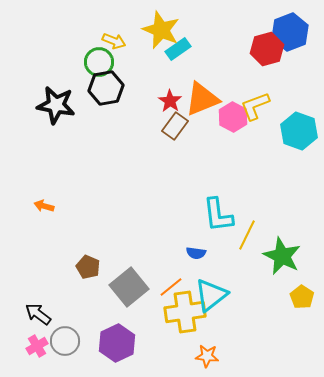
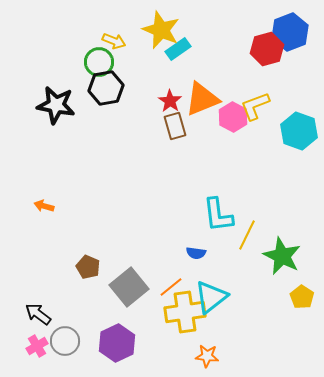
brown rectangle: rotated 52 degrees counterclockwise
cyan triangle: moved 2 px down
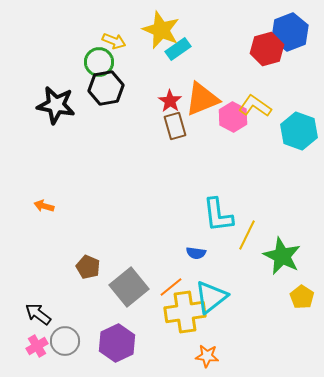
yellow L-shape: rotated 56 degrees clockwise
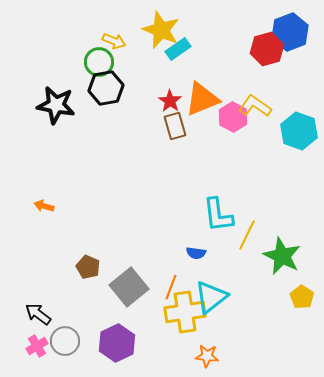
orange line: rotated 30 degrees counterclockwise
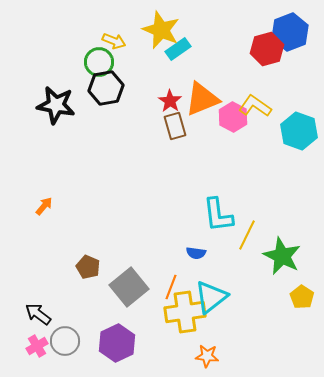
orange arrow: rotated 114 degrees clockwise
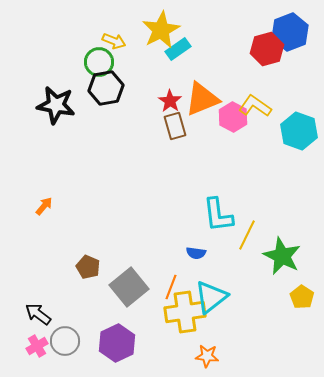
yellow star: rotated 21 degrees clockwise
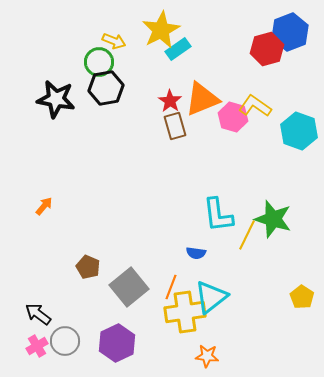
black star: moved 6 px up
pink hexagon: rotated 12 degrees counterclockwise
green star: moved 9 px left, 37 px up; rotated 9 degrees counterclockwise
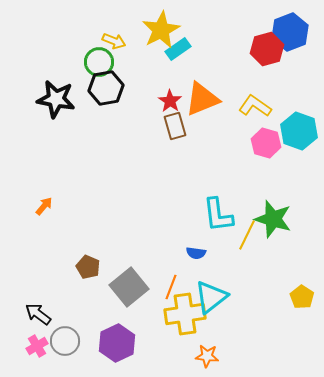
pink hexagon: moved 33 px right, 26 px down
yellow cross: moved 2 px down
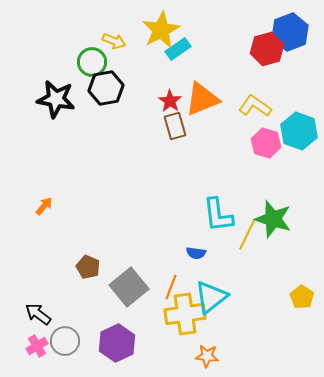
green circle: moved 7 px left
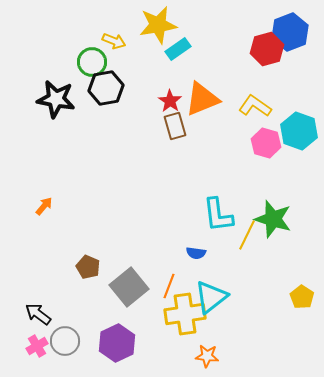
yellow star: moved 3 px left, 5 px up; rotated 18 degrees clockwise
orange line: moved 2 px left, 1 px up
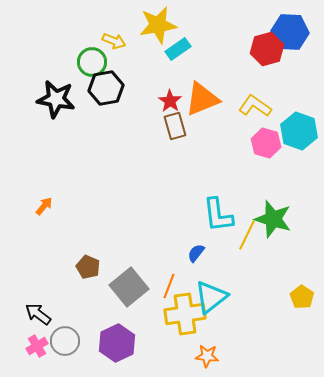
blue hexagon: rotated 24 degrees clockwise
blue semicircle: rotated 120 degrees clockwise
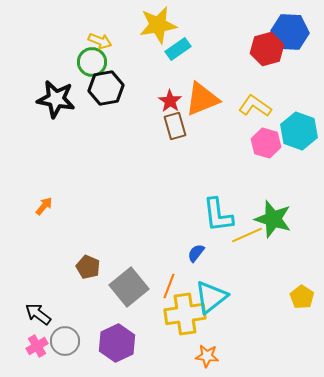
yellow arrow: moved 14 px left
yellow line: rotated 40 degrees clockwise
